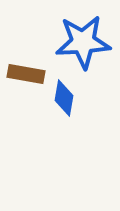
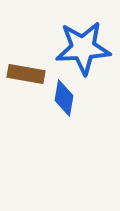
blue star: moved 6 px down
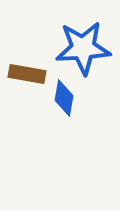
brown rectangle: moved 1 px right
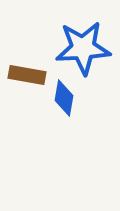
brown rectangle: moved 1 px down
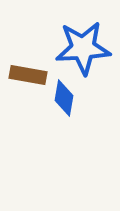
brown rectangle: moved 1 px right
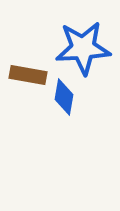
blue diamond: moved 1 px up
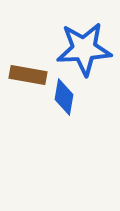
blue star: moved 1 px right, 1 px down
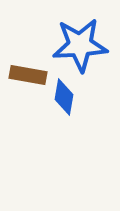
blue star: moved 4 px left, 4 px up
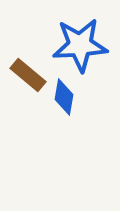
brown rectangle: rotated 30 degrees clockwise
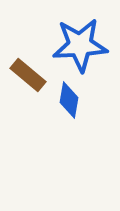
blue diamond: moved 5 px right, 3 px down
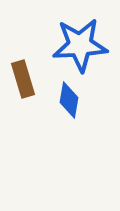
brown rectangle: moved 5 px left, 4 px down; rotated 33 degrees clockwise
